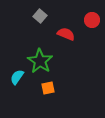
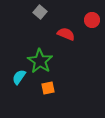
gray square: moved 4 px up
cyan semicircle: moved 2 px right
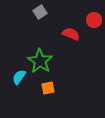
gray square: rotated 16 degrees clockwise
red circle: moved 2 px right
red semicircle: moved 5 px right
